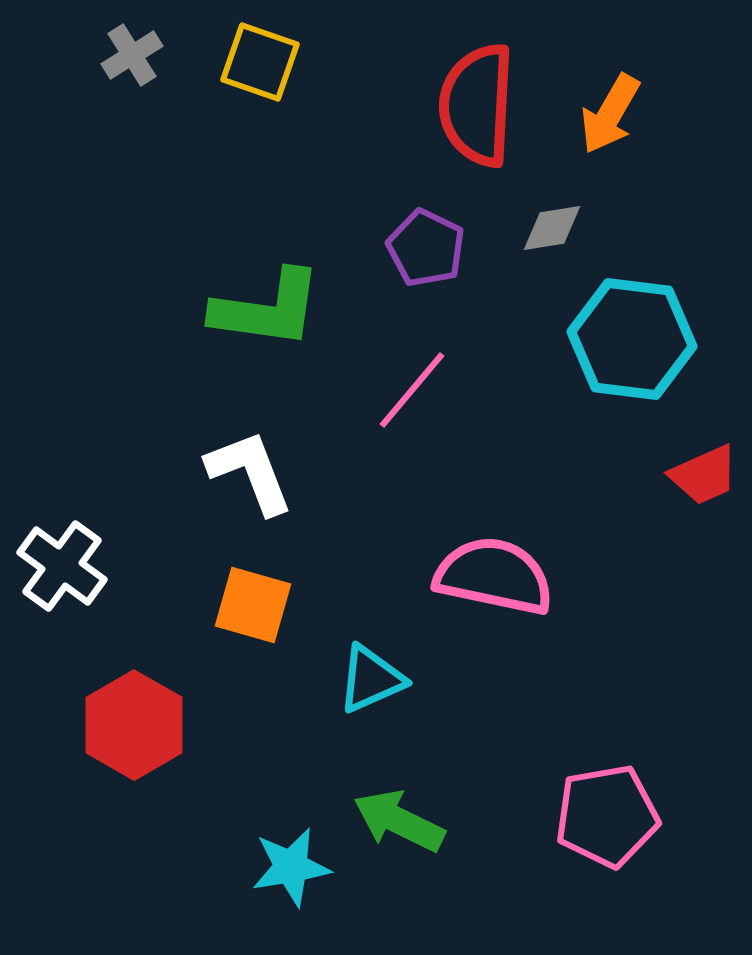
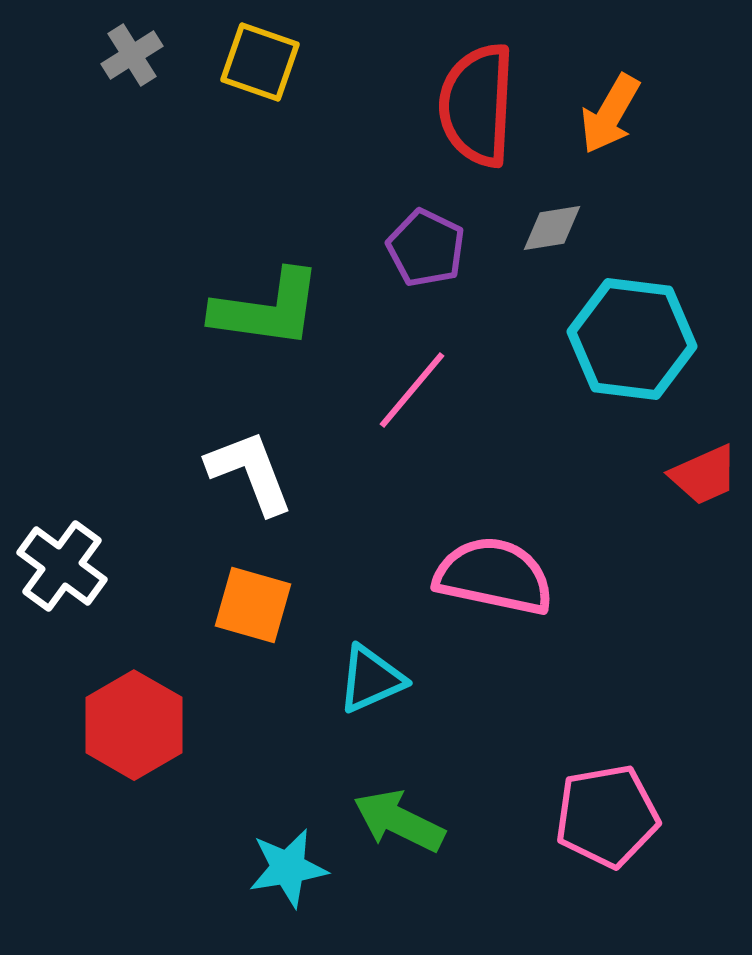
cyan star: moved 3 px left, 1 px down
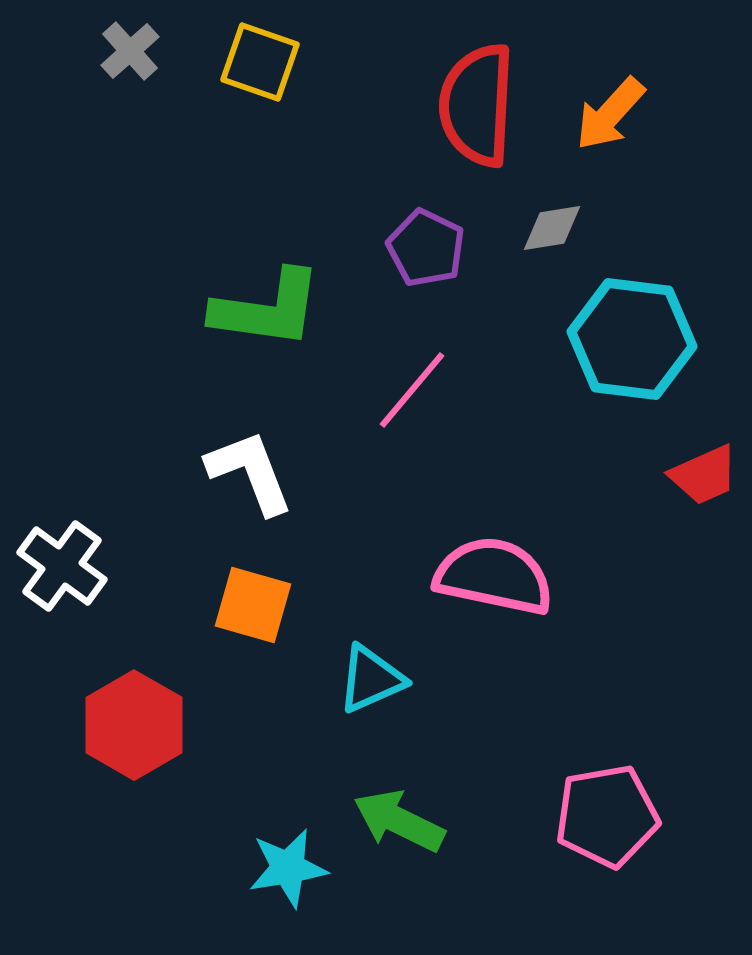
gray cross: moved 2 px left, 4 px up; rotated 10 degrees counterclockwise
orange arrow: rotated 12 degrees clockwise
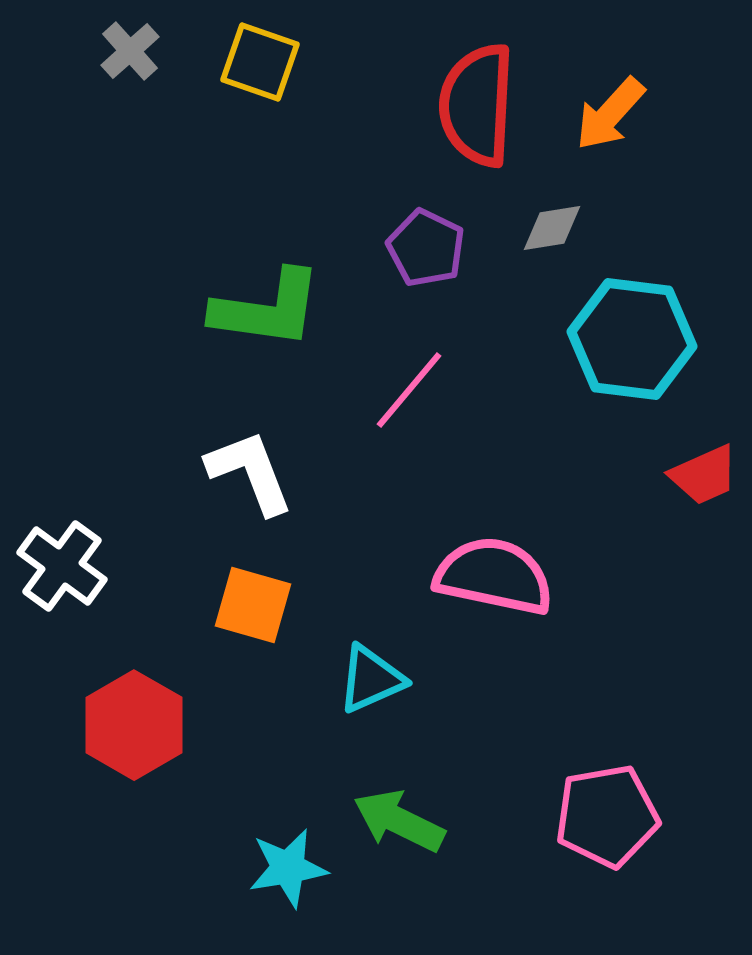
pink line: moved 3 px left
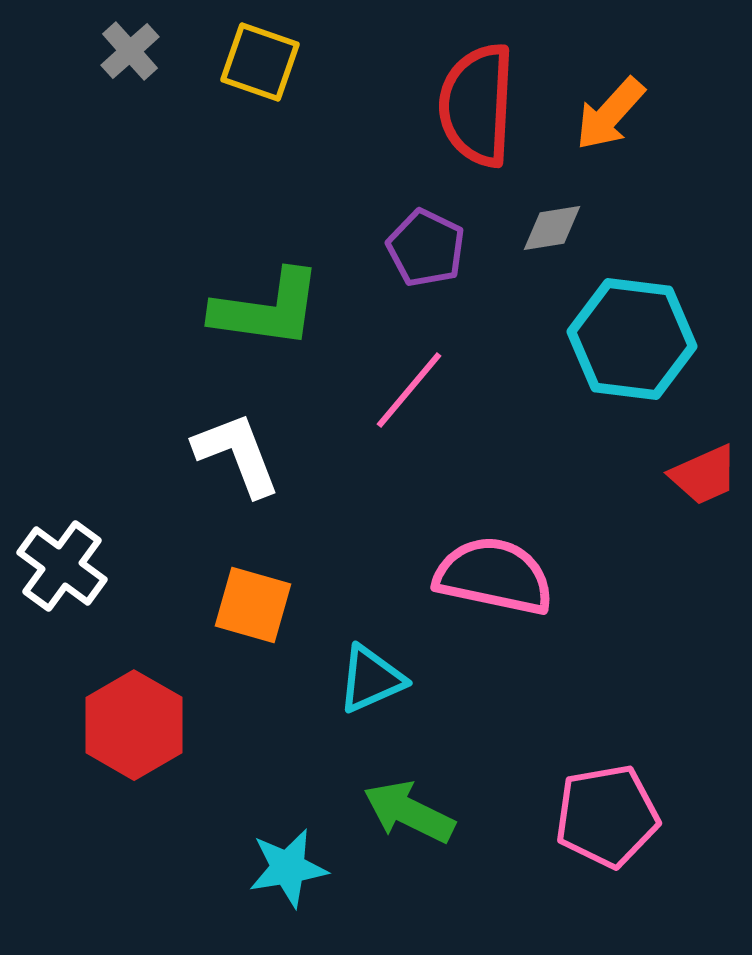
white L-shape: moved 13 px left, 18 px up
green arrow: moved 10 px right, 9 px up
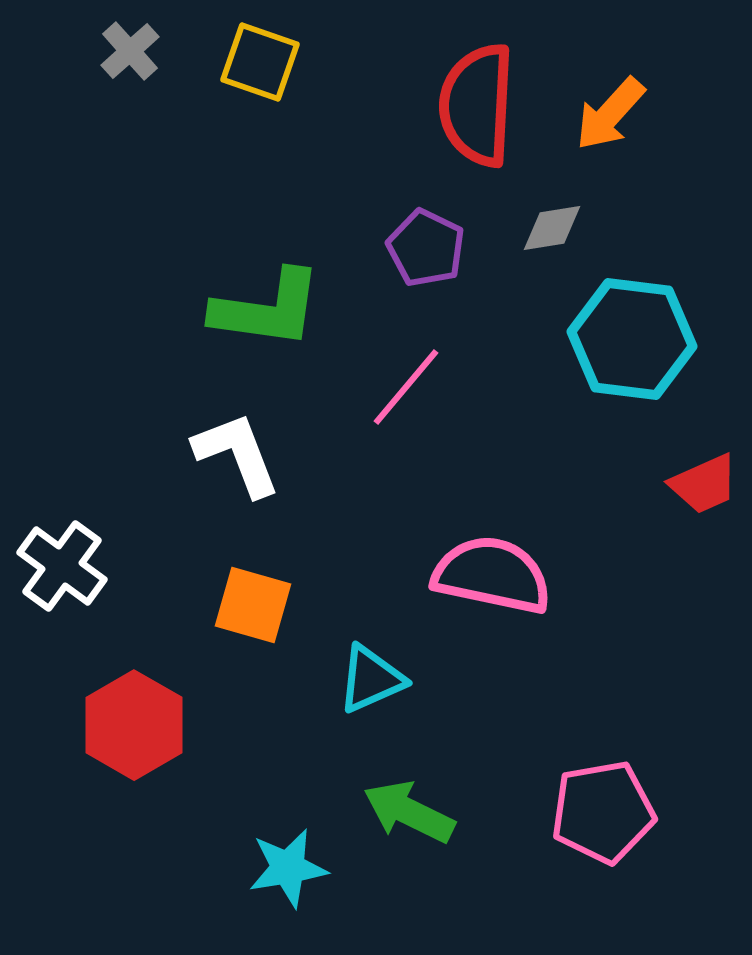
pink line: moved 3 px left, 3 px up
red trapezoid: moved 9 px down
pink semicircle: moved 2 px left, 1 px up
pink pentagon: moved 4 px left, 4 px up
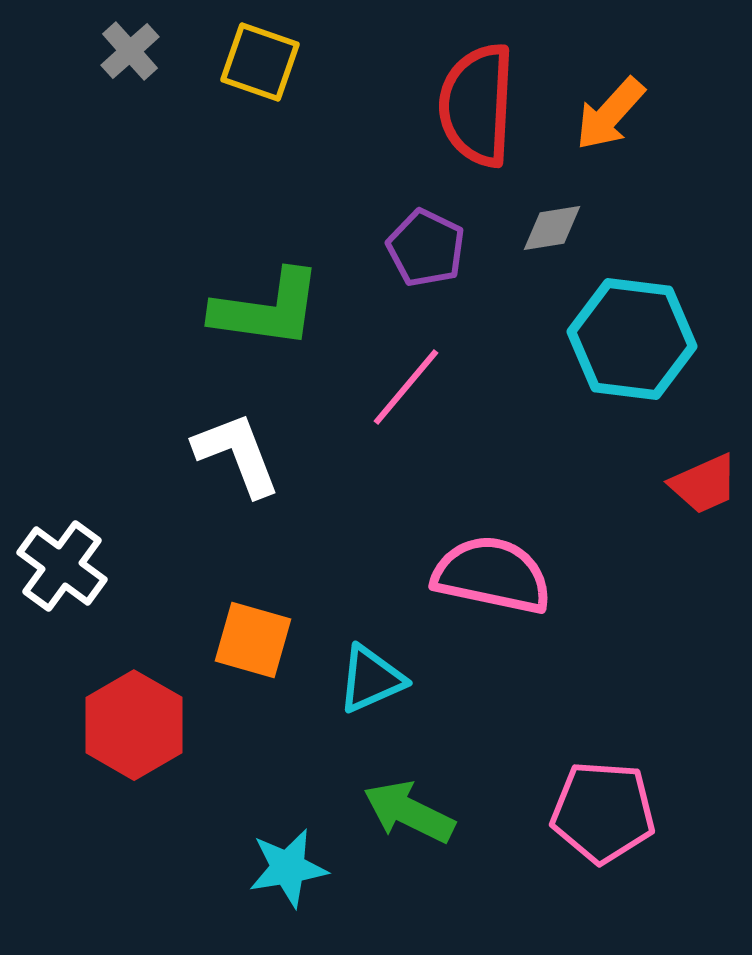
orange square: moved 35 px down
pink pentagon: rotated 14 degrees clockwise
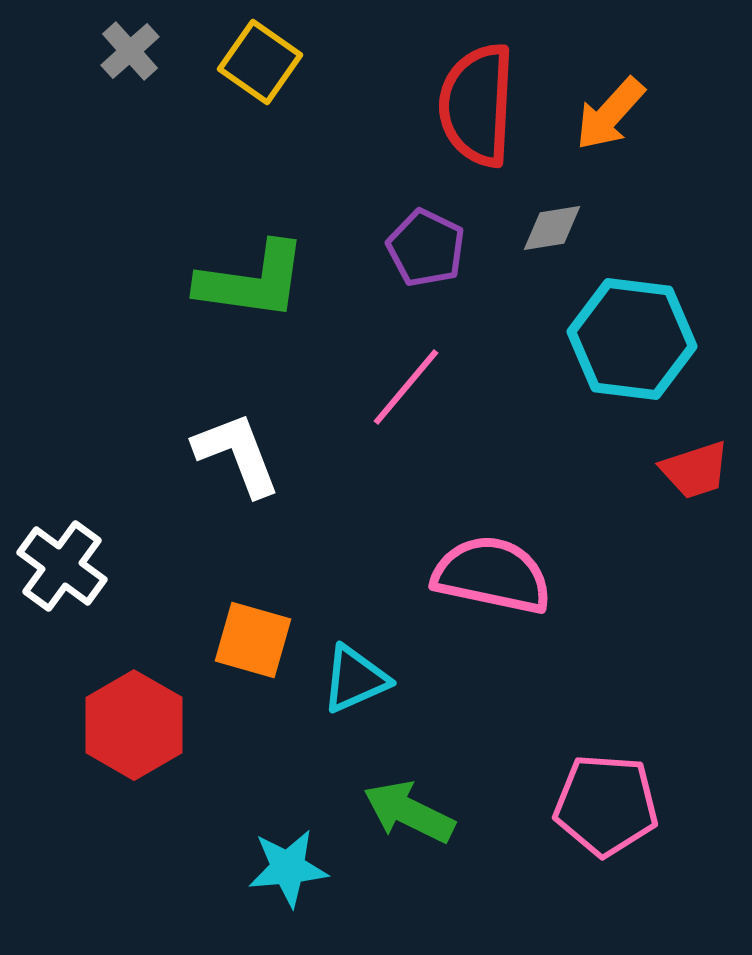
yellow square: rotated 16 degrees clockwise
green L-shape: moved 15 px left, 28 px up
red trapezoid: moved 9 px left, 14 px up; rotated 6 degrees clockwise
cyan triangle: moved 16 px left
pink pentagon: moved 3 px right, 7 px up
cyan star: rotated 4 degrees clockwise
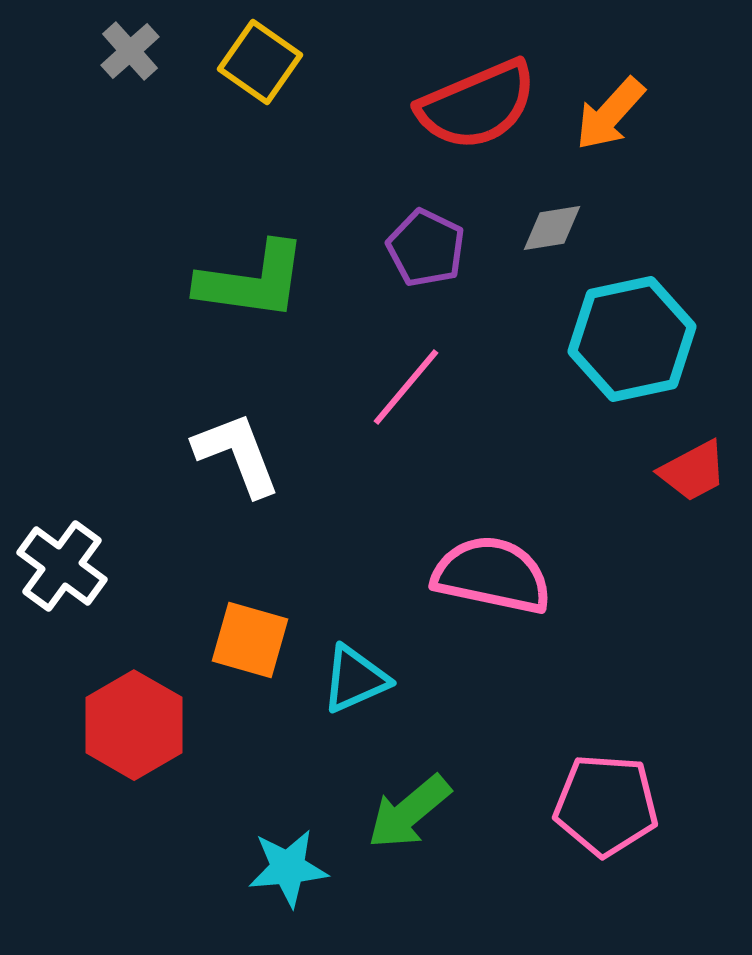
red semicircle: rotated 116 degrees counterclockwise
cyan hexagon: rotated 19 degrees counterclockwise
red trapezoid: moved 2 px left, 1 px down; rotated 10 degrees counterclockwise
orange square: moved 3 px left
green arrow: rotated 66 degrees counterclockwise
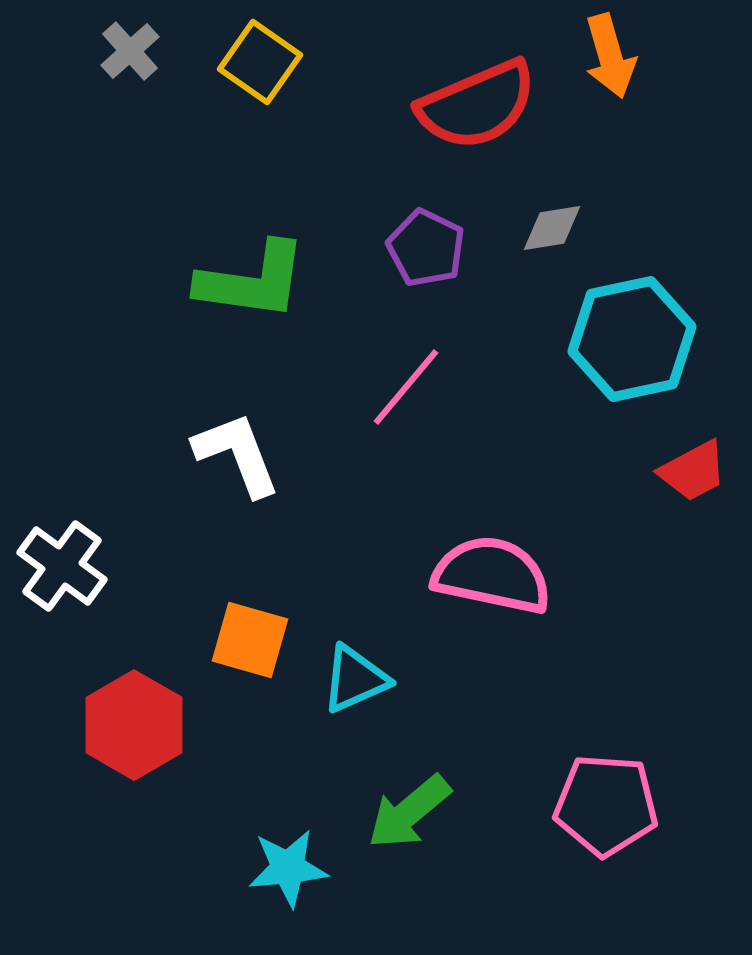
orange arrow: moved 58 px up; rotated 58 degrees counterclockwise
